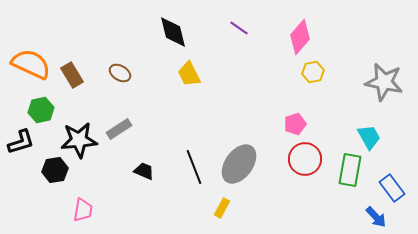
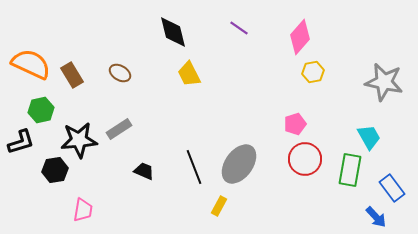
yellow rectangle: moved 3 px left, 2 px up
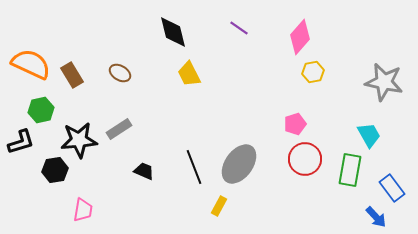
cyan trapezoid: moved 2 px up
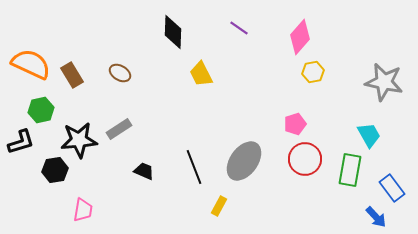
black diamond: rotated 16 degrees clockwise
yellow trapezoid: moved 12 px right
gray ellipse: moved 5 px right, 3 px up
